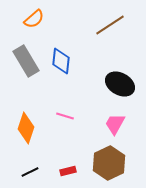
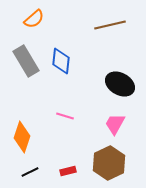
brown line: rotated 20 degrees clockwise
orange diamond: moved 4 px left, 9 px down
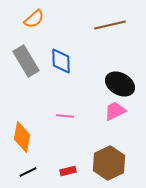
blue diamond: rotated 8 degrees counterclockwise
pink line: rotated 12 degrees counterclockwise
pink trapezoid: moved 13 px up; rotated 35 degrees clockwise
orange diamond: rotated 8 degrees counterclockwise
black line: moved 2 px left
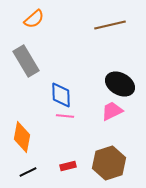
blue diamond: moved 34 px down
pink trapezoid: moved 3 px left
brown hexagon: rotated 8 degrees clockwise
red rectangle: moved 5 px up
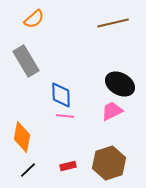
brown line: moved 3 px right, 2 px up
black line: moved 2 px up; rotated 18 degrees counterclockwise
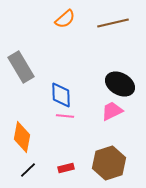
orange semicircle: moved 31 px right
gray rectangle: moved 5 px left, 6 px down
red rectangle: moved 2 px left, 2 px down
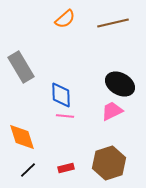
orange diamond: rotated 28 degrees counterclockwise
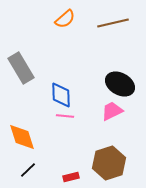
gray rectangle: moved 1 px down
red rectangle: moved 5 px right, 9 px down
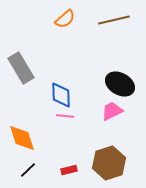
brown line: moved 1 px right, 3 px up
orange diamond: moved 1 px down
red rectangle: moved 2 px left, 7 px up
